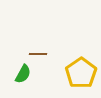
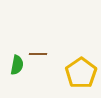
green semicircle: moved 6 px left, 9 px up; rotated 18 degrees counterclockwise
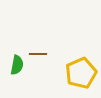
yellow pentagon: rotated 12 degrees clockwise
